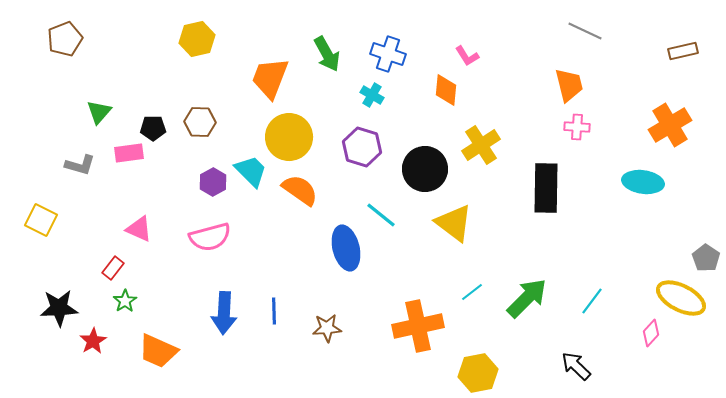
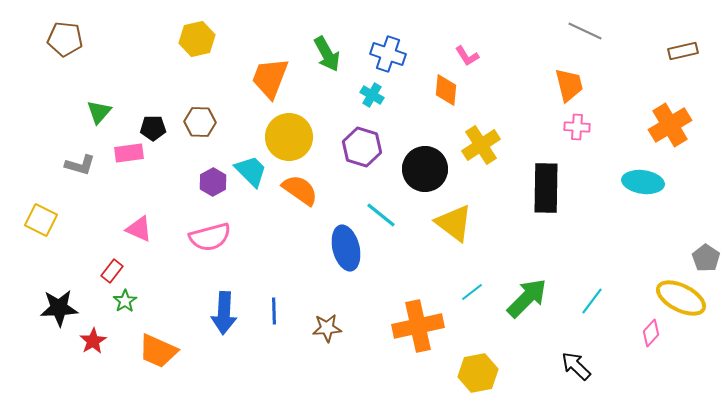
brown pentagon at (65, 39): rotated 28 degrees clockwise
red rectangle at (113, 268): moved 1 px left, 3 px down
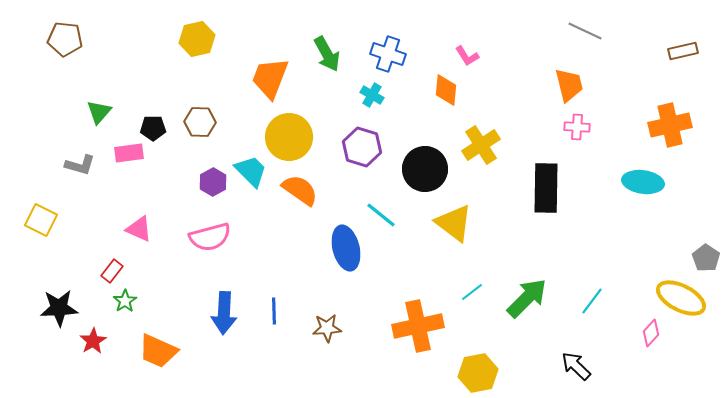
orange cross at (670, 125): rotated 18 degrees clockwise
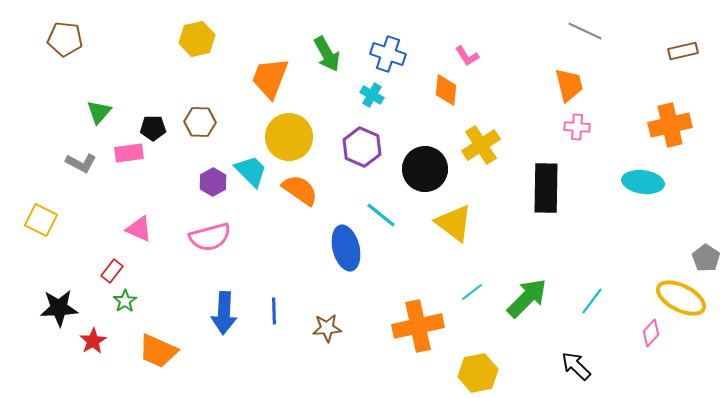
purple hexagon at (362, 147): rotated 6 degrees clockwise
gray L-shape at (80, 165): moved 1 px right, 2 px up; rotated 12 degrees clockwise
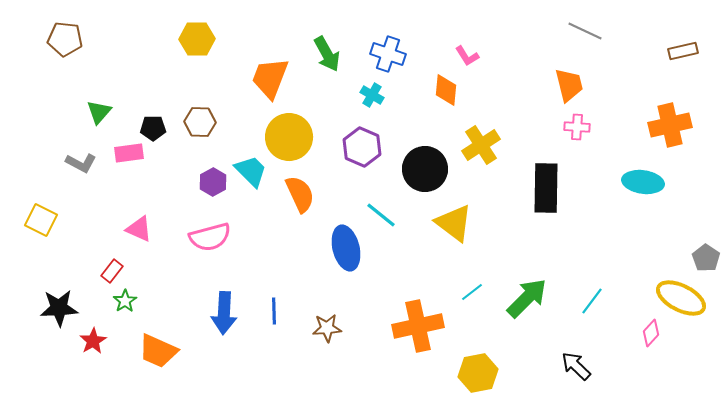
yellow hexagon at (197, 39): rotated 12 degrees clockwise
orange semicircle at (300, 190): moved 4 px down; rotated 30 degrees clockwise
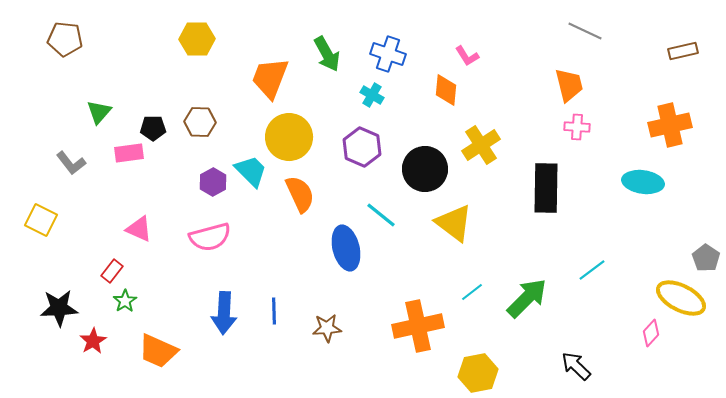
gray L-shape at (81, 163): moved 10 px left; rotated 24 degrees clockwise
cyan line at (592, 301): moved 31 px up; rotated 16 degrees clockwise
